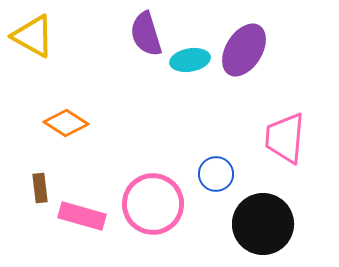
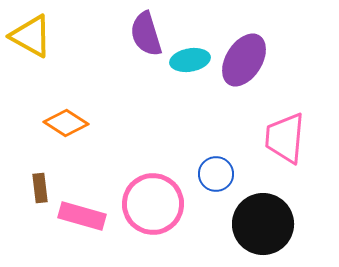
yellow triangle: moved 2 px left
purple ellipse: moved 10 px down
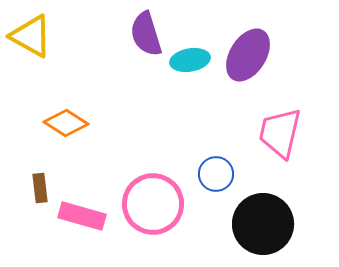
purple ellipse: moved 4 px right, 5 px up
pink trapezoid: moved 5 px left, 5 px up; rotated 8 degrees clockwise
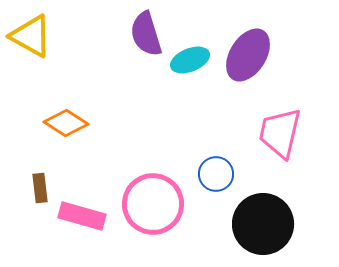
cyan ellipse: rotated 12 degrees counterclockwise
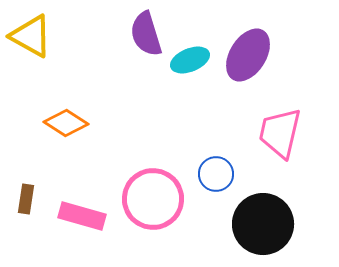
brown rectangle: moved 14 px left, 11 px down; rotated 16 degrees clockwise
pink circle: moved 5 px up
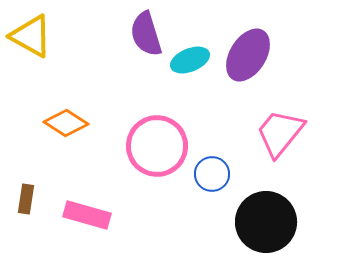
pink trapezoid: rotated 26 degrees clockwise
blue circle: moved 4 px left
pink circle: moved 4 px right, 53 px up
pink rectangle: moved 5 px right, 1 px up
black circle: moved 3 px right, 2 px up
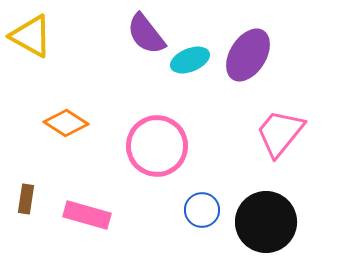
purple semicircle: rotated 21 degrees counterclockwise
blue circle: moved 10 px left, 36 px down
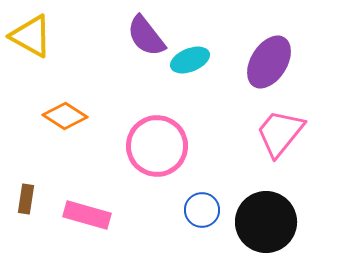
purple semicircle: moved 2 px down
purple ellipse: moved 21 px right, 7 px down
orange diamond: moved 1 px left, 7 px up
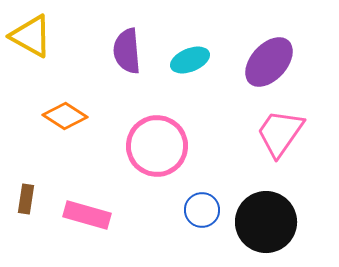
purple semicircle: moved 19 px left, 15 px down; rotated 33 degrees clockwise
purple ellipse: rotated 10 degrees clockwise
pink trapezoid: rotated 4 degrees counterclockwise
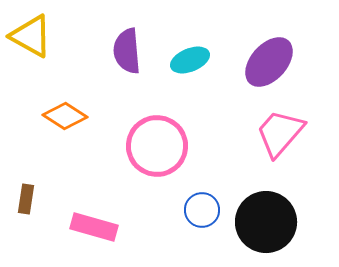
pink trapezoid: rotated 6 degrees clockwise
pink rectangle: moved 7 px right, 12 px down
